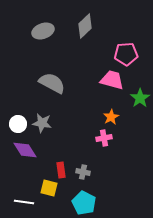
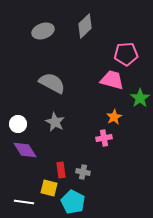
orange star: moved 3 px right
gray star: moved 13 px right, 1 px up; rotated 18 degrees clockwise
cyan pentagon: moved 11 px left, 1 px up
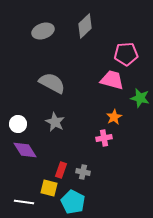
green star: rotated 24 degrees counterclockwise
red rectangle: rotated 28 degrees clockwise
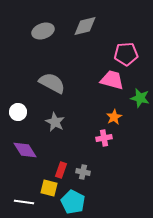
gray diamond: rotated 30 degrees clockwise
white circle: moved 12 px up
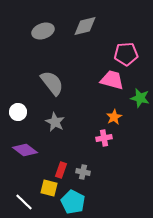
gray semicircle: rotated 24 degrees clockwise
purple diamond: rotated 20 degrees counterclockwise
white line: rotated 36 degrees clockwise
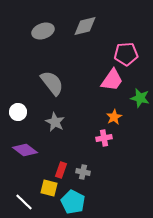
pink trapezoid: rotated 110 degrees clockwise
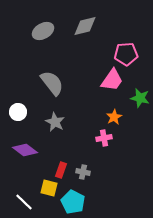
gray ellipse: rotated 10 degrees counterclockwise
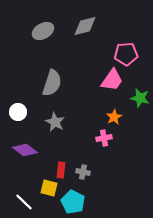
gray semicircle: rotated 56 degrees clockwise
red rectangle: rotated 14 degrees counterclockwise
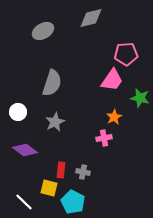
gray diamond: moved 6 px right, 8 px up
gray star: rotated 18 degrees clockwise
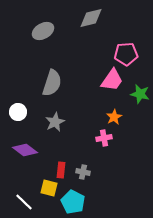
green star: moved 4 px up
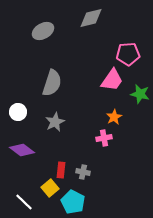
pink pentagon: moved 2 px right
purple diamond: moved 3 px left
yellow square: moved 1 px right; rotated 36 degrees clockwise
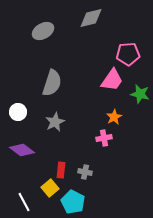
gray cross: moved 2 px right
white line: rotated 18 degrees clockwise
